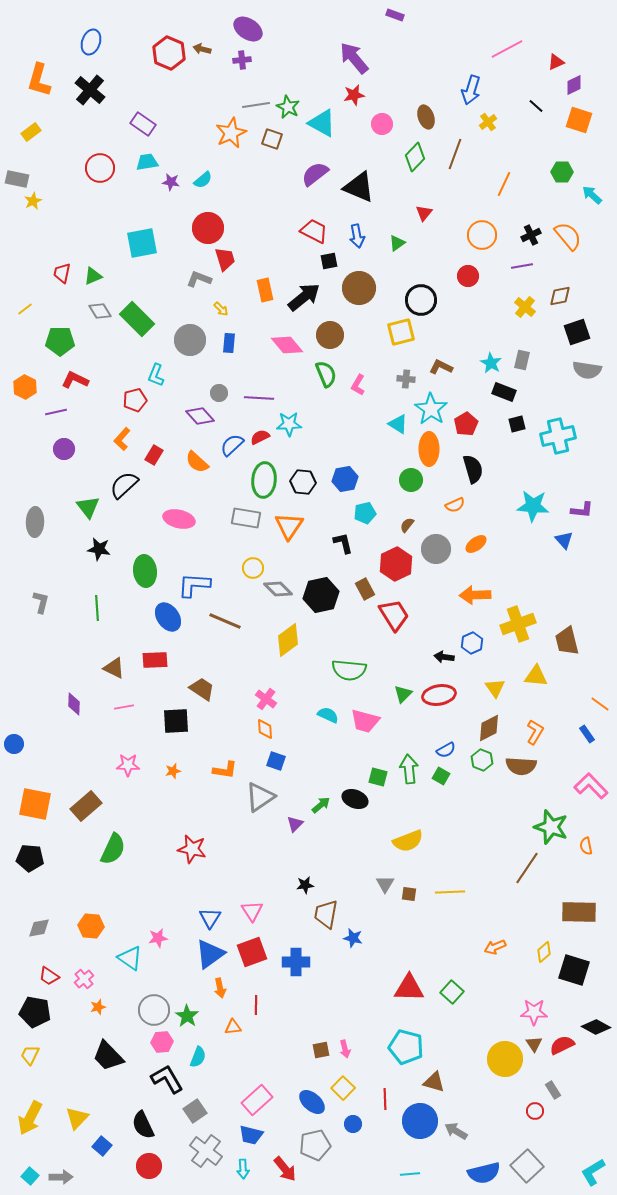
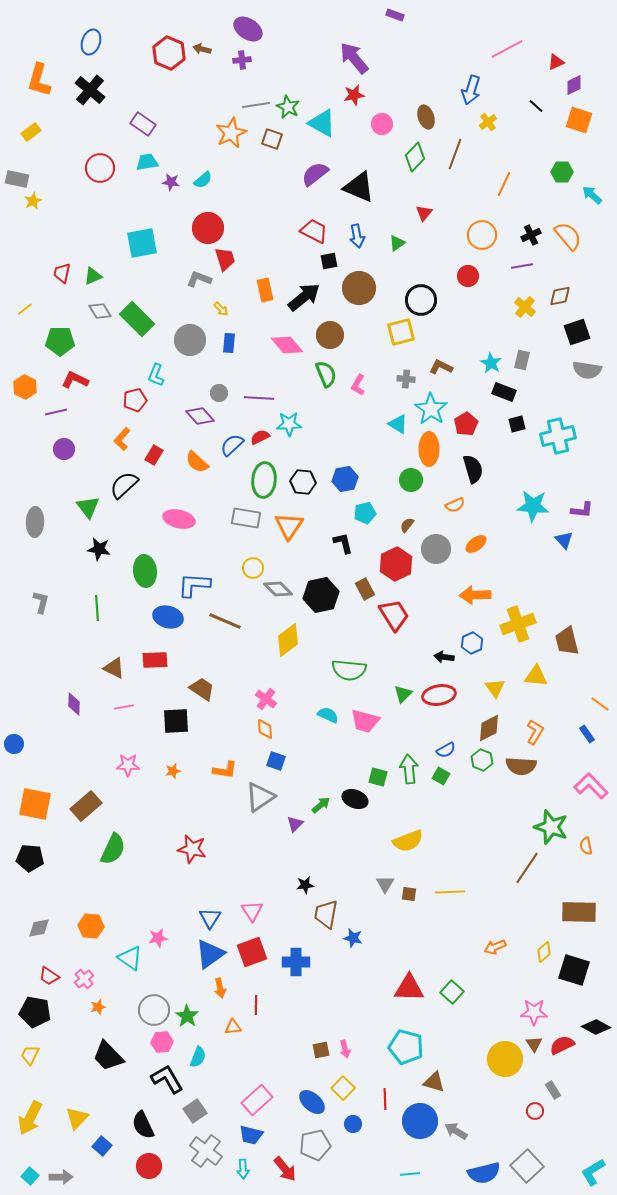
blue ellipse at (168, 617): rotated 40 degrees counterclockwise
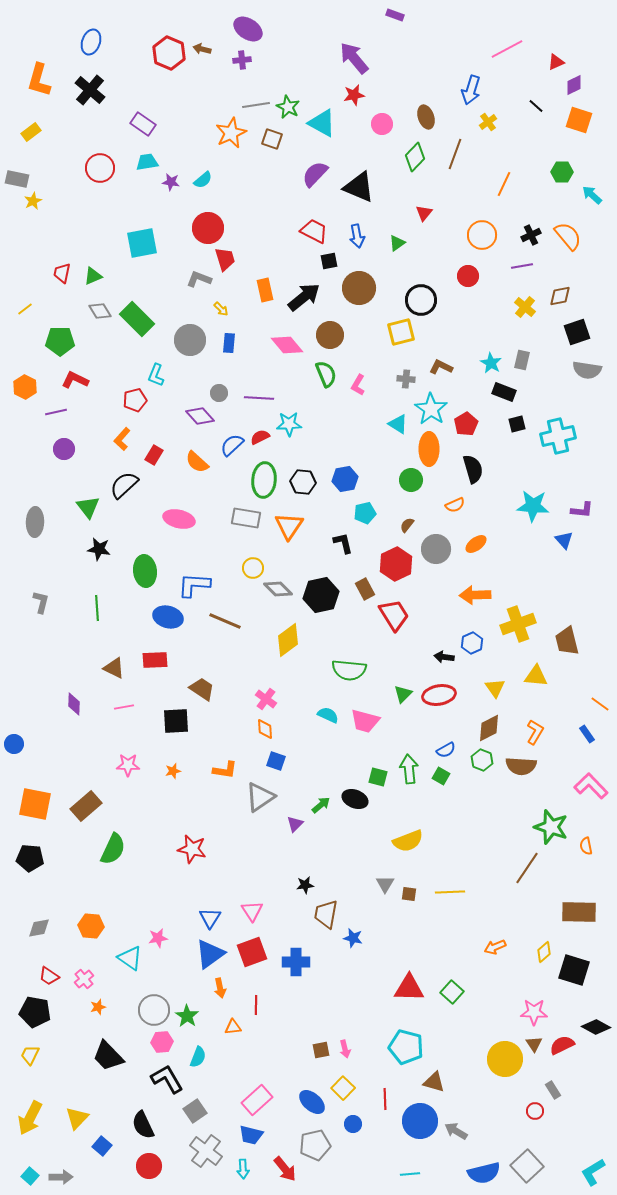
purple semicircle at (315, 174): rotated 8 degrees counterclockwise
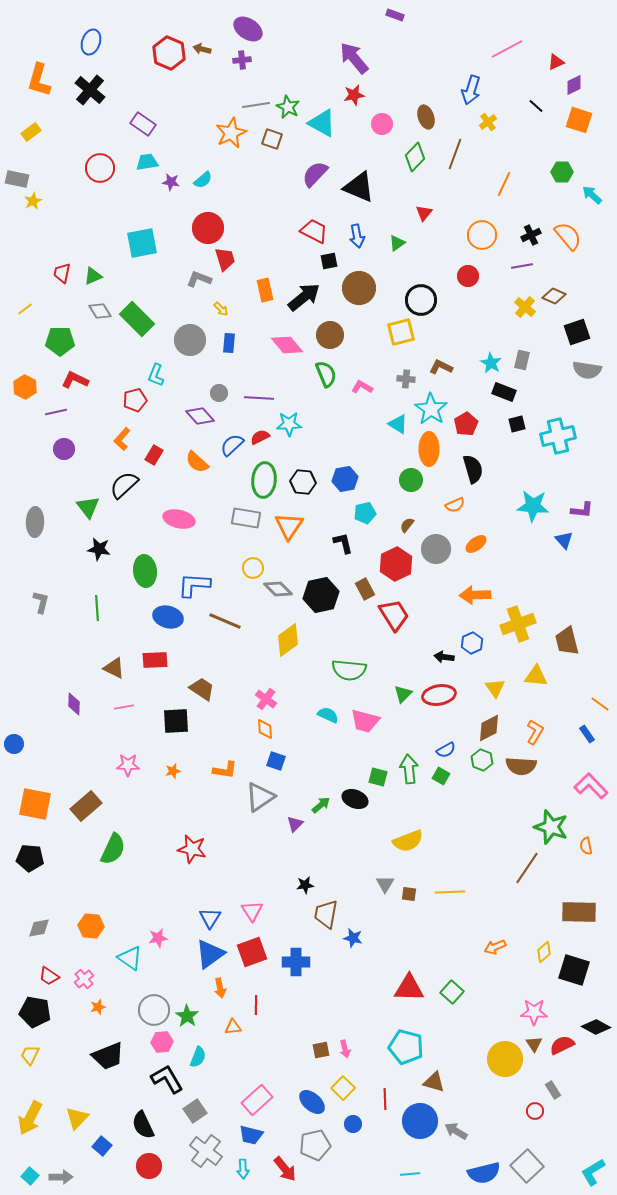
brown diamond at (560, 296): moved 6 px left; rotated 35 degrees clockwise
pink L-shape at (358, 385): moved 4 px right, 2 px down; rotated 90 degrees clockwise
black trapezoid at (108, 1056): rotated 68 degrees counterclockwise
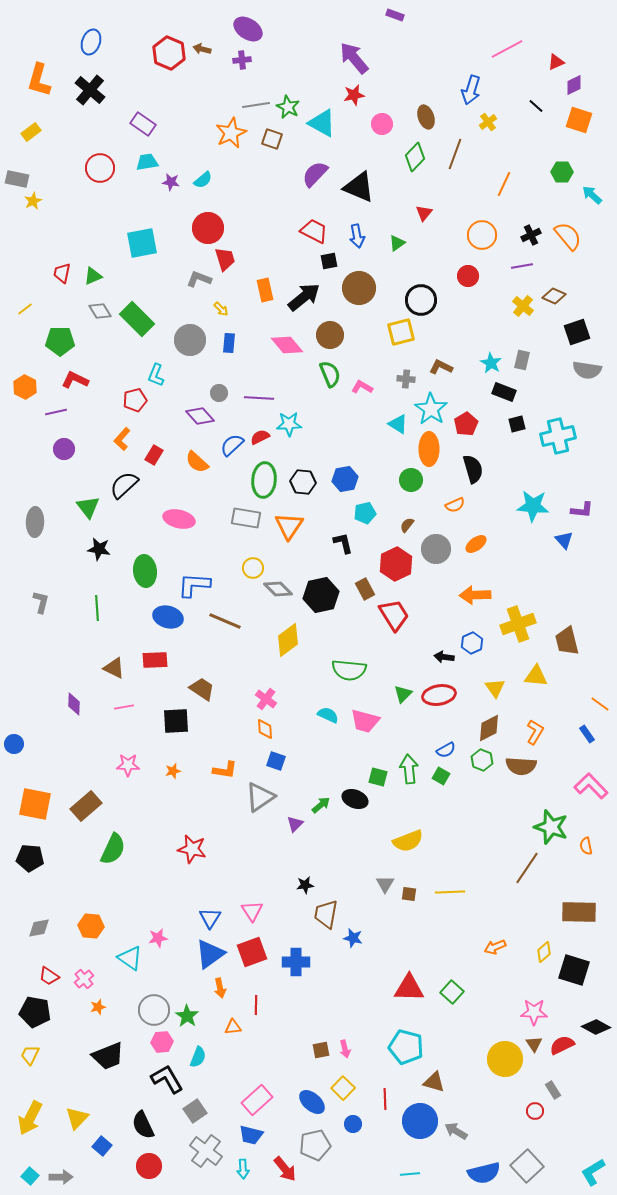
yellow cross at (525, 307): moved 2 px left, 1 px up
green semicircle at (326, 374): moved 4 px right
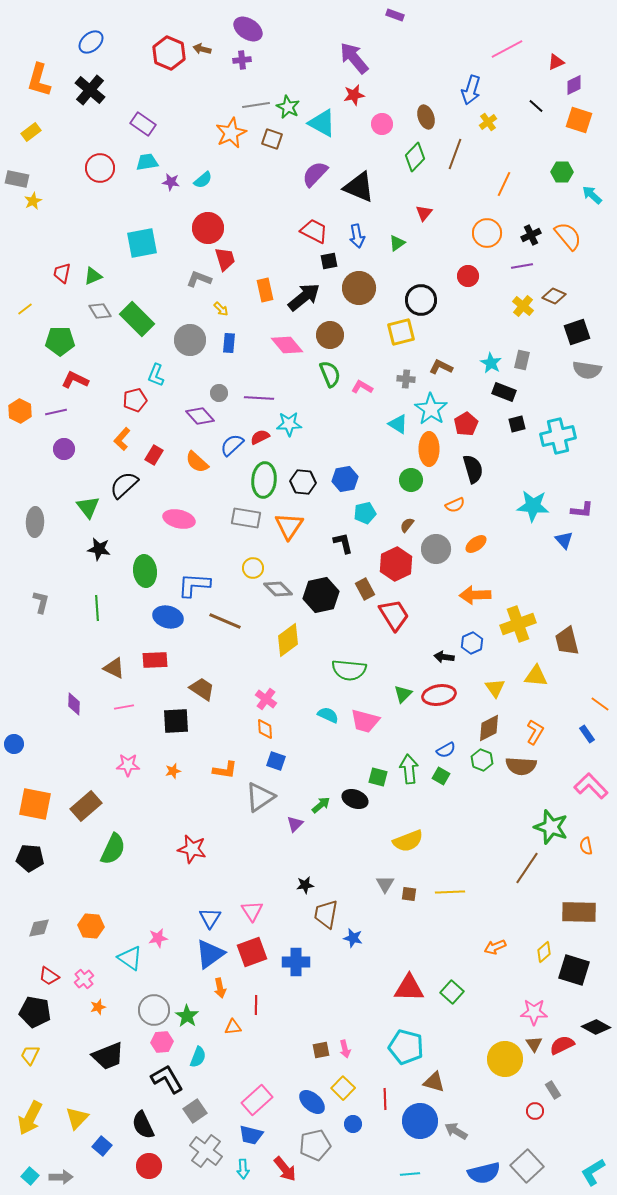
blue ellipse at (91, 42): rotated 30 degrees clockwise
orange circle at (482, 235): moved 5 px right, 2 px up
orange hexagon at (25, 387): moved 5 px left, 24 px down
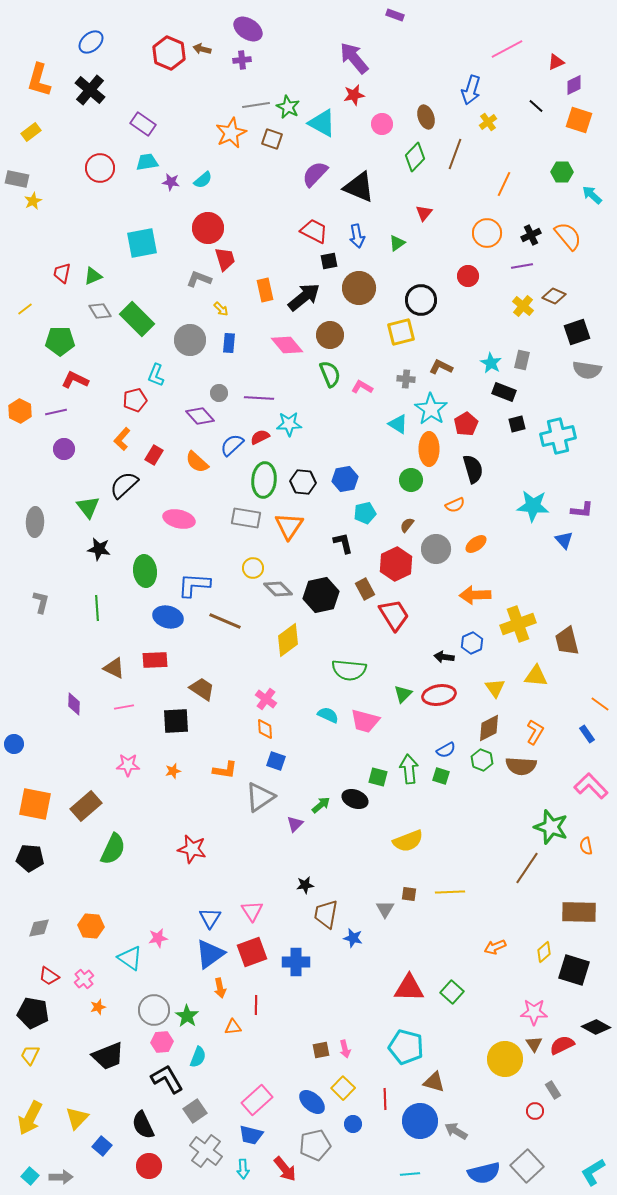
green square at (441, 776): rotated 12 degrees counterclockwise
gray triangle at (385, 884): moved 25 px down
black pentagon at (35, 1012): moved 2 px left, 1 px down
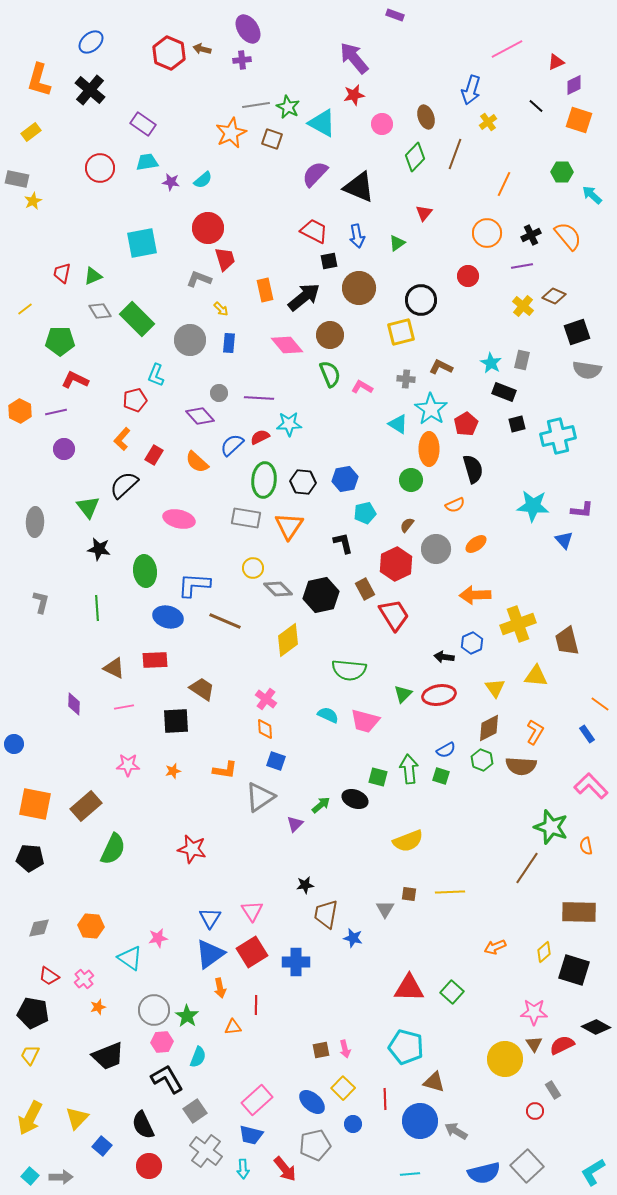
purple ellipse at (248, 29): rotated 24 degrees clockwise
red square at (252, 952): rotated 12 degrees counterclockwise
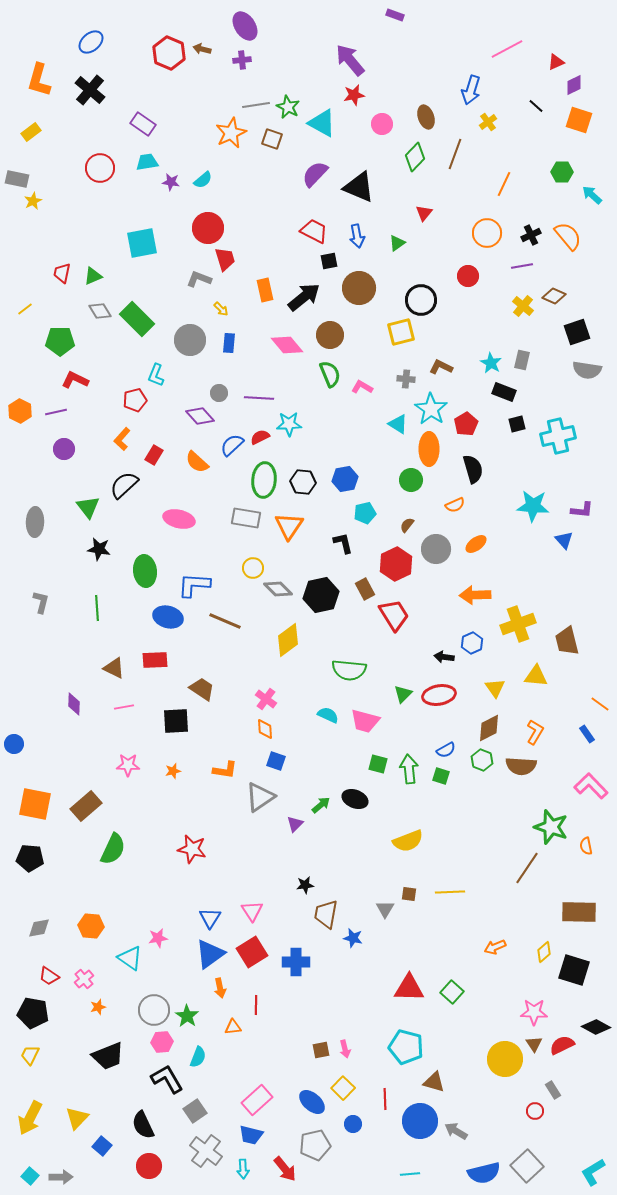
purple ellipse at (248, 29): moved 3 px left, 3 px up
purple arrow at (354, 58): moved 4 px left, 2 px down
green square at (378, 777): moved 13 px up
